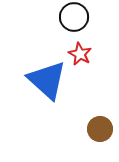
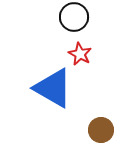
blue triangle: moved 6 px right, 8 px down; rotated 12 degrees counterclockwise
brown circle: moved 1 px right, 1 px down
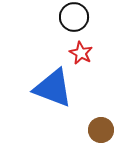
red star: moved 1 px right, 1 px up
blue triangle: rotated 9 degrees counterclockwise
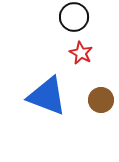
blue triangle: moved 6 px left, 8 px down
brown circle: moved 30 px up
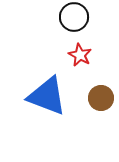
red star: moved 1 px left, 2 px down
brown circle: moved 2 px up
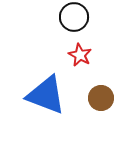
blue triangle: moved 1 px left, 1 px up
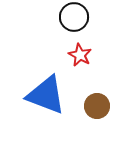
brown circle: moved 4 px left, 8 px down
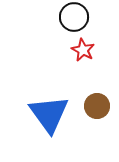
red star: moved 3 px right, 5 px up
blue triangle: moved 3 px right, 19 px down; rotated 33 degrees clockwise
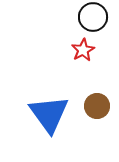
black circle: moved 19 px right
red star: rotated 15 degrees clockwise
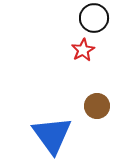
black circle: moved 1 px right, 1 px down
blue triangle: moved 3 px right, 21 px down
